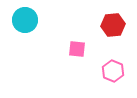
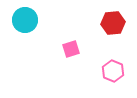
red hexagon: moved 2 px up
pink square: moved 6 px left; rotated 24 degrees counterclockwise
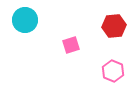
red hexagon: moved 1 px right, 3 px down
pink square: moved 4 px up
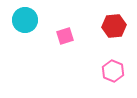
pink square: moved 6 px left, 9 px up
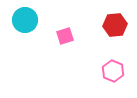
red hexagon: moved 1 px right, 1 px up
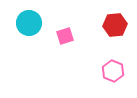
cyan circle: moved 4 px right, 3 px down
